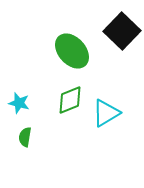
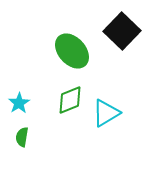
cyan star: rotated 25 degrees clockwise
green semicircle: moved 3 px left
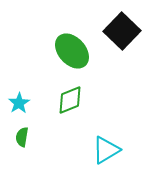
cyan triangle: moved 37 px down
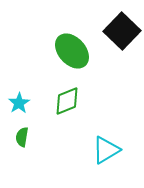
green diamond: moved 3 px left, 1 px down
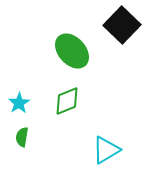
black square: moved 6 px up
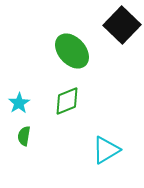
green semicircle: moved 2 px right, 1 px up
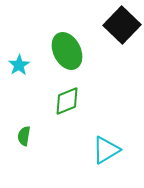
green ellipse: moved 5 px left; rotated 15 degrees clockwise
cyan star: moved 38 px up
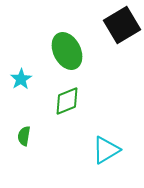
black square: rotated 15 degrees clockwise
cyan star: moved 2 px right, 14 px down
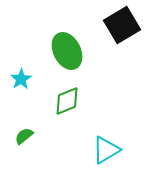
green semicircle: rotated 42 degrees clockwise
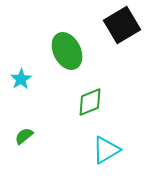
green diamond: moved 23 px right, 1 px down
